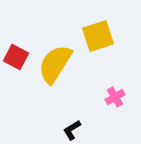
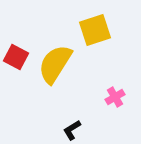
yellow square: moved 3 px left, 6 px up
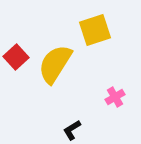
red square: rotated 20 degrees clockwise
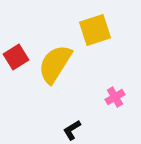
red square: rotated 10 degrees clockwise
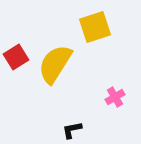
yellow square: moved 3 px up
black L-shape: rotated 20 degrees clockwise
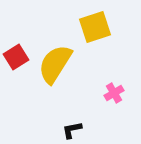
pink cross: moved 1 px left, 4 px up
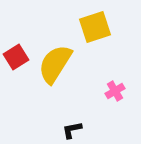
pink cross: moved 1 px right, 2 px up
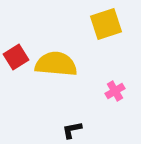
yellow square: moved 11 px right, 3 px up
yellow semicircle: moved 1 px right; rotated 63 degrees clockwise
